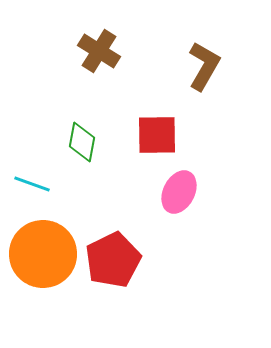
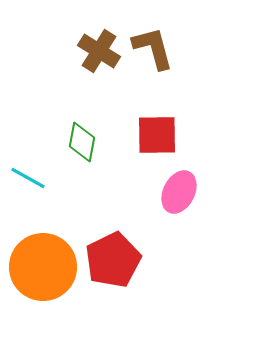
brown L-shape: moved 51 px left, 18 px up; rotated 45 degrees counterclockwise
cyan line: moved 4 px left, 6 px up; rotated 9 degrees clockwise
orange circle: moved 13 px down
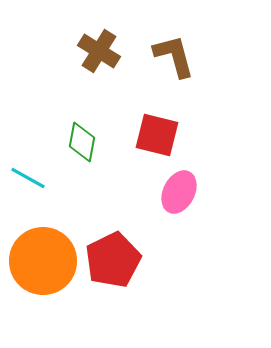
brown L-shape: moved 21 px right, 8 px down
red square: rotated 15 degrees clockwise
orange circle: moved 6 px up
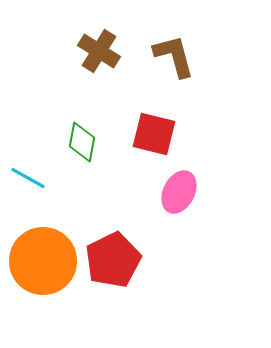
red square: moved 3 px left, 1 px up
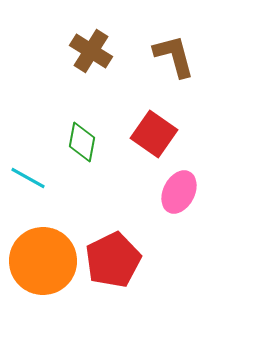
brown cross: moved 8 px left
red square: rotated 21 degrees clockwise
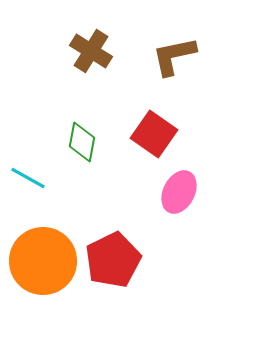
brown L-shape: rotated 87 degrees counterclockwise
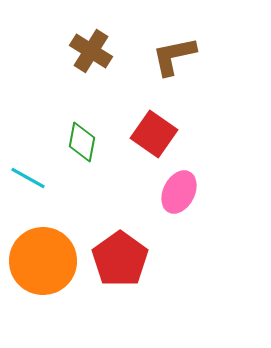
red pentagon: moved 7 px right, 1 px up; rotated 10 degrees counterclockwise
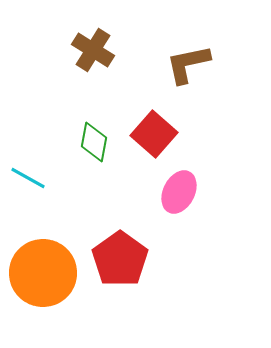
brown cross: moved 2 px right, 1 px up
brown L-shape: moved 14 px right, 8 px down
red square: rotated 6 degrees clockwise
green diamond: moved 12 px right
orange circle: moved 12 px down
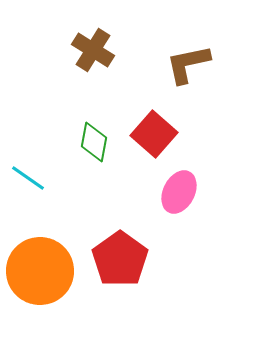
cyan line: rotated 6 degrees clockwise
orange circle: moved 3 px left, 2 px up
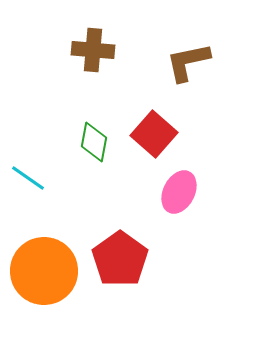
brown cross: rotated 27 degrees counterclockwise
brown L-shape: moved 2 px up
orange circle: moved 4 px right
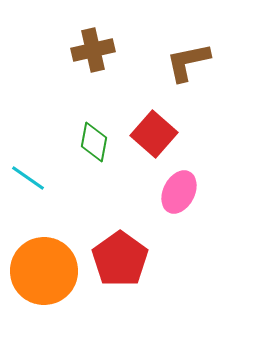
brown cross: rotated 18 degrees counterclockwise
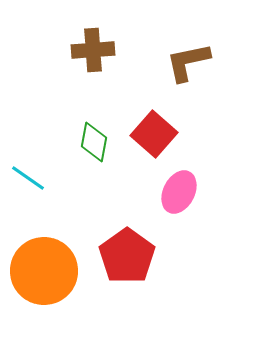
brown cross: rotated 9 degrees clockwise
red pentagon: moved 7 px right, 3 px up
